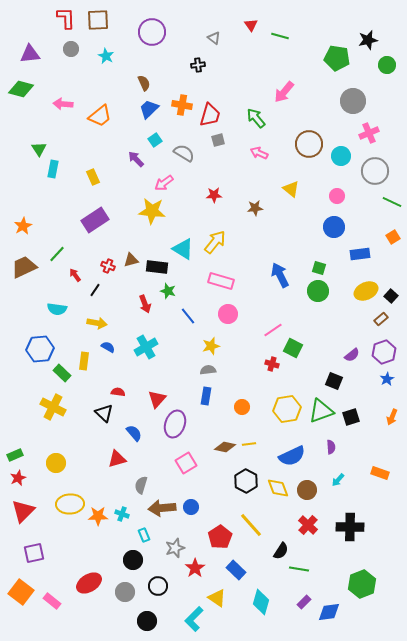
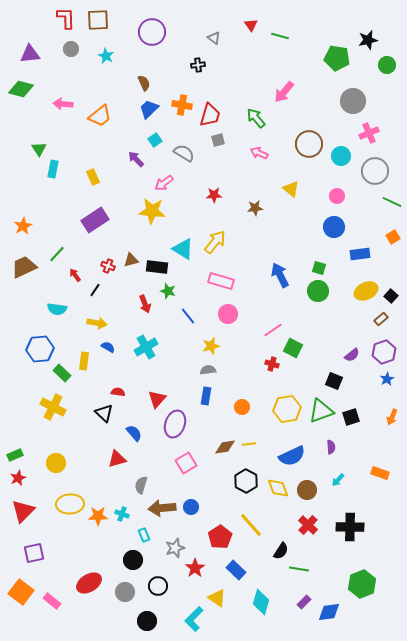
brown diamond at (225, 447): rotated 20 degrees counterclockwise
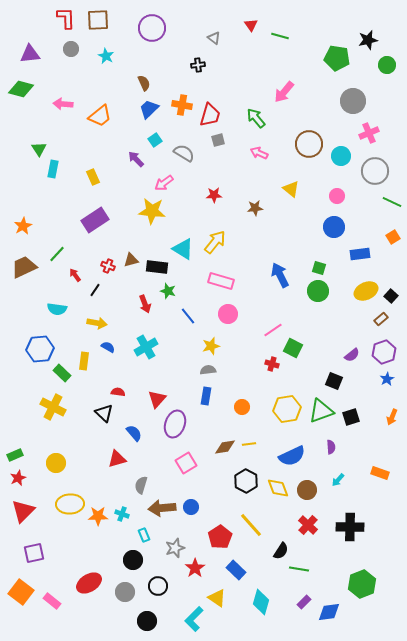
purple circle at (152, 32): moved 4 px up
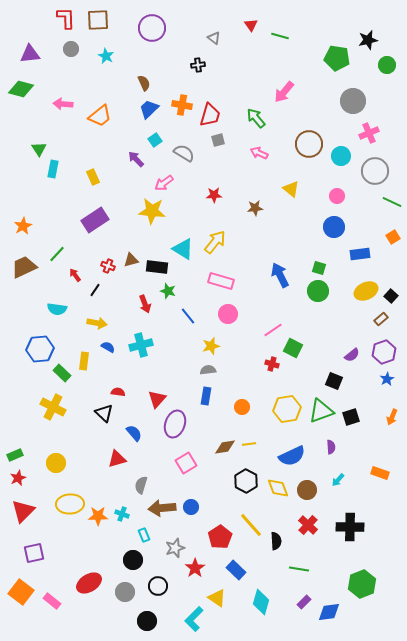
cyan cross at (146, 347): moved 5 px left, 2 px up; rotated 15 degrees clockwise
black semicircle at (281, 551): moved 5 px left, 10 px up; rotated 36 degrees counterclockwise
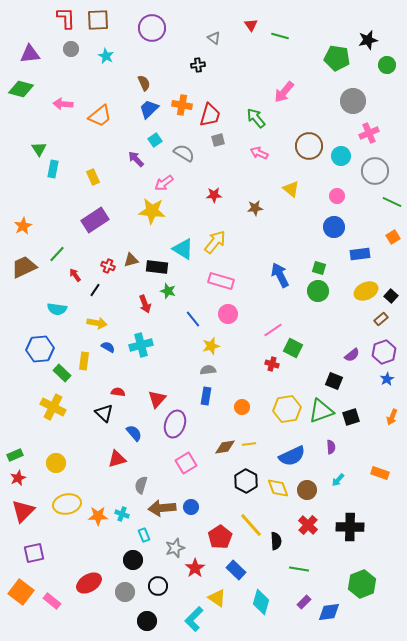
brown circle at (309, 144): moved 2 px down
blue line at (188, 316): moved 5 px right, 3 px down
yellow ellipse at (70, 504): moved 3 px left; rotated 8 degrees counterclockwise
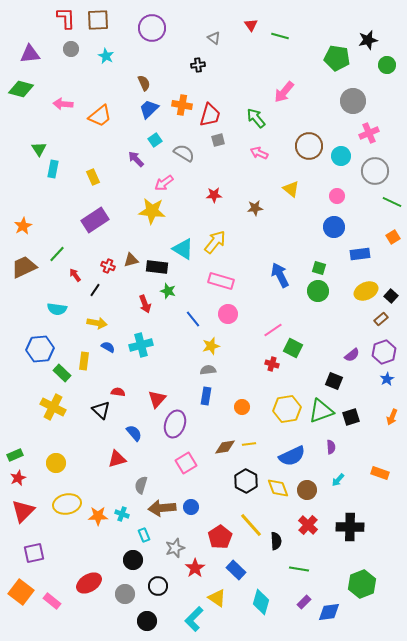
black triangle at (104, 413): moved 3 px left, 3 px up
gray circle at (125, 592): moved 2 px down
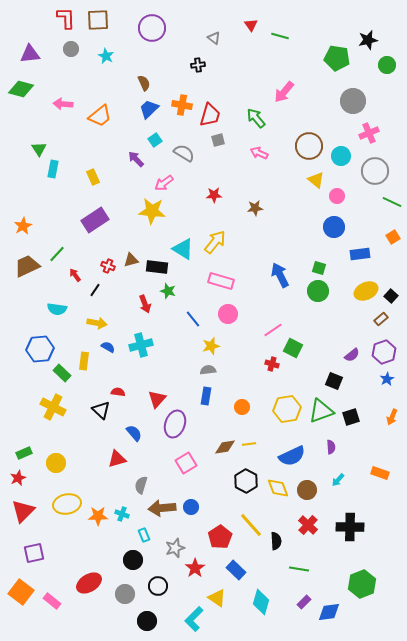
yellow triangle at (291, 189): moved 25 px right, 9 px up
brown trapezoid at (24, 267): moved 3 px right, 1 px up
green rectangle at (15, 455): moved 9 px right, 2 px up
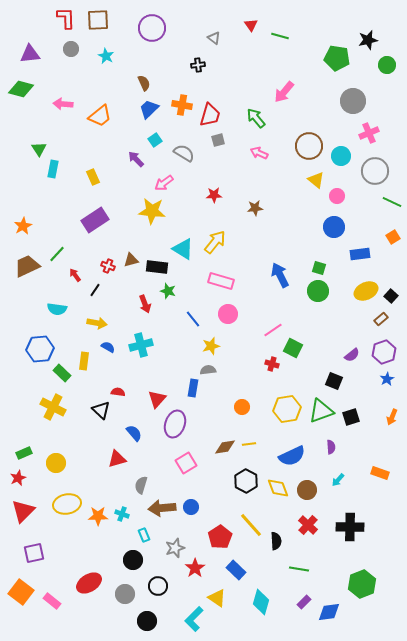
blue rectangle at (206, 396): moved 13 px left, 8 px up
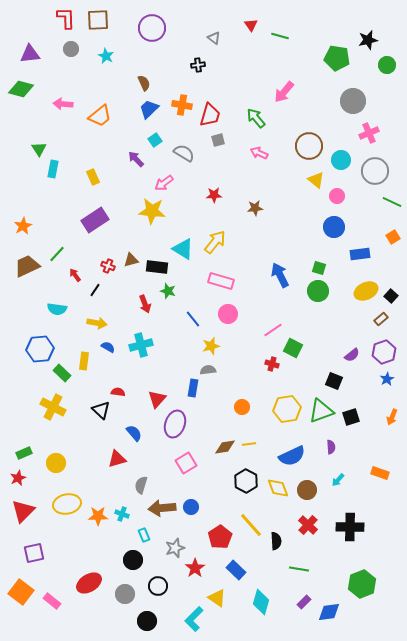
cyan circle at (341, 156): moved 4 px down
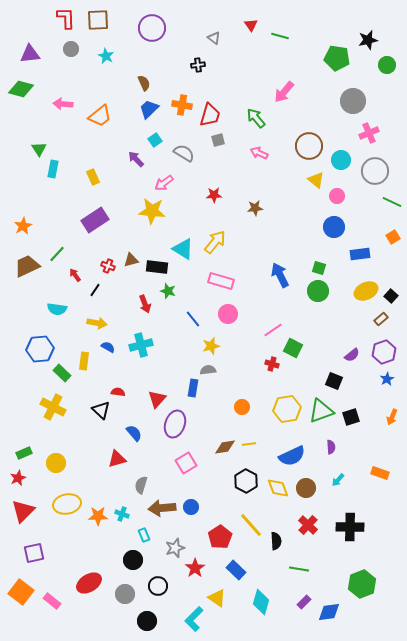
brown circle at (307, 490): moved 1 px left, 2 px up
